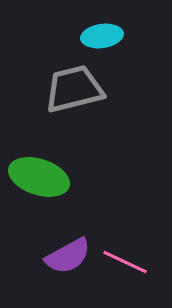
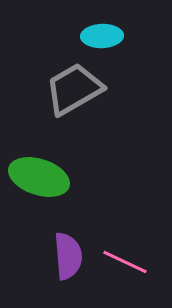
cyan ellipse: rotated 6 degrees clockwise
gray trapezoid: rotated 16 degrees counterclockwise
purple semicircle: rotated 66 degrees counterclockwise
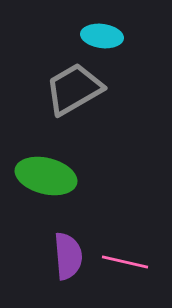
cyan ellipse: rotated 9 degrees clockwise
green ellipse: moved 7 px right, 1 px up; rotated 4 degrees counterclockwise
pink line: rotated 12 degrees counterclockwise
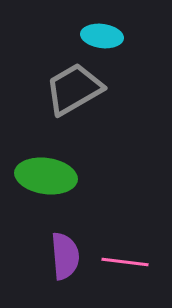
green ellipse: rotated 6 degrees counterclockwise
purple semicircle: moved 3 px left
pink line: rotated 6 degrees counterclockwise
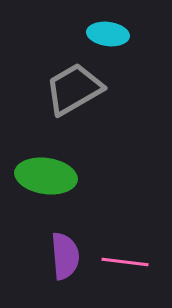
cyan ellipse: moved 6 px right, 2 px up
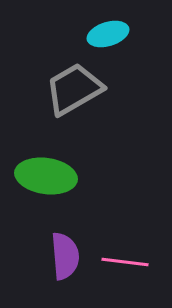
cyan ellipse: rotated 24 degrees counterclockwise
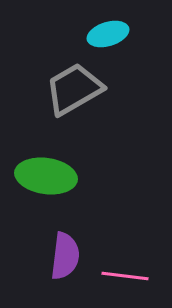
purple semicircle: rotated 12 degrees clockwise
pink line: moved 14 px down
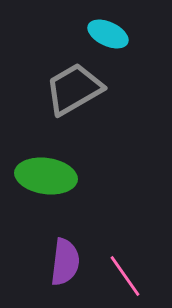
cyan ellipse: rotated 42 degrees clockwise
purple semicircle: moved 6 px down
pink line: rotated 48 degrees clockwise
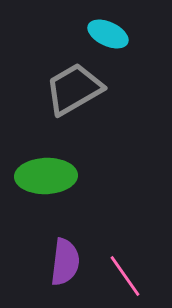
green ellipse: rotated 10 degrees counterclockwise
